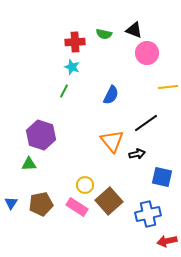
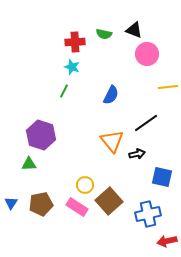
pink circle: moved 1 px down
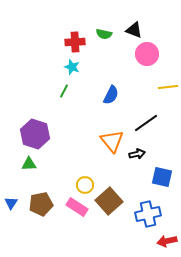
purple hexagon: moved 6 px left, 1 px up
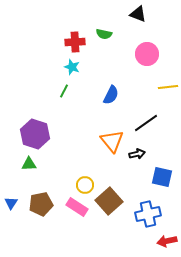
black triangle: moved 4 px right, 16 px up
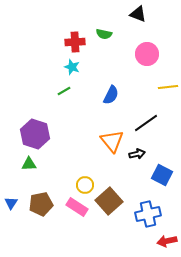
green line: rotated 32 degrees clockwise
blue square: moved 2 px up; rotated 15 degrees clockwise
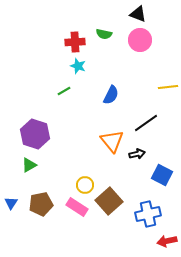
pink circle: moved 7 px left, 14 px up
cyan star: moved 6 px right, 1 px up
green triangle: moved 1 px down; rotated 28 degrees counterclockwise
